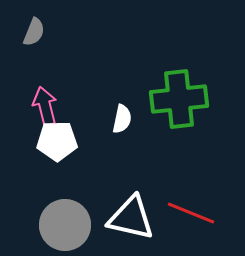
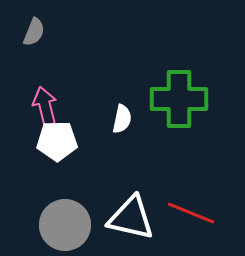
green cross: rotated 6 degrees clockwise
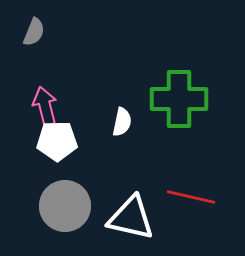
white semicircle: moved 3 px down
red line: moved 16 px up; rotated 9 degrees counterclockwise
gray circle: moved 19 px up
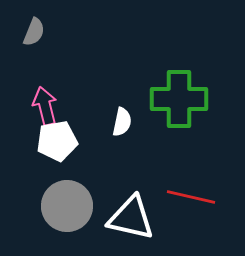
white pentagon: rotated 9 degrees counterclockwise
gray circle: moved 2 px right
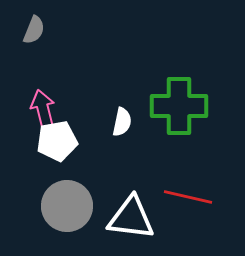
gray semicircle: moved 2 px up
green cross: moved 7 px down
pink arrow: moved 2 px left, 3 px down
red line: moved 3 px left
white triangle: rotated 6 degrees counterclockwise
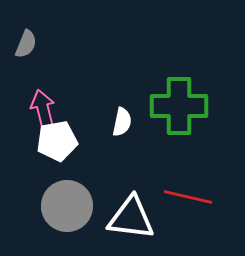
gray semicircle: moved 8 px left, 14 px down
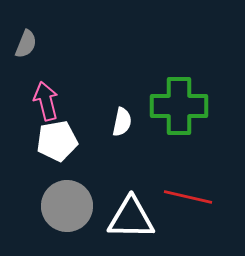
pink arrow: moved 3 px right, 8 px up
white triangle: rotated 6 degrees counterclockwise
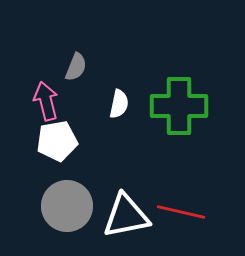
gray semicircle: moved 50 px right, 23 px down
white semicircle: moved 3 px left, 18 px up
red line: moved 7 px left, 15 px down
white triangle: moved 5 px left, 2 px up; rotated 12 degrees counterclockwise
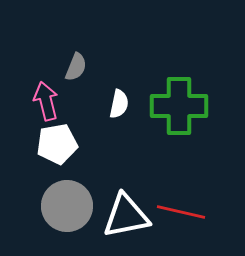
white pentagon: moved 3 px down
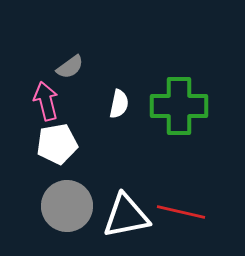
gray semicircle: moved 6 px left; rotated 32 degrees clockwise
